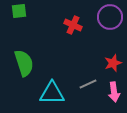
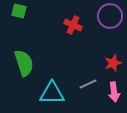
green square: rotated 21 degrees clockwise
purple circle: moved 1 px up
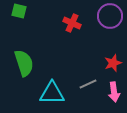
red cross: moved 1 px left, 2 px up
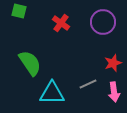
purple circle: moved 7 px left, 6 px down
red cross: moved 11 px left; rotated 12 degrees clockwise
green semicircle: moved 6 px right; rotated 16 degrees counterclockwise
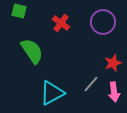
green semicircle: moved 2 px right, 12 px up
gray line: moved 3 px right; rotated 24 degrees counterclockwise
cyan triangle: rotated 28 degrees counterclockwise
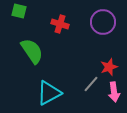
red cross: moved 1 px left, 1 px down; rotated 18 degrees counterclockwise
red star: moved 4 px left, 4 px down
cyan triangle: moved 3 px left
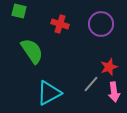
purple circle: moved 2 px left, 2 px down
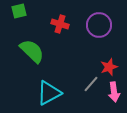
green square: rotated 28 degrees counterclockwise
purple circle: moved 2 px left, 1 px down
green semicircle: rotated 12 degrees counterclockwise
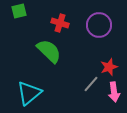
red cross: moved 1 px up
green semicircle: moved 17 px right
cyan triangle: moved 20 px left; rotated 12 degrees counterclockwise
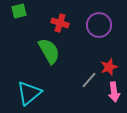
green semicircle: rotated 16 degrees clockwise
gray line: moved 2 px left, 4 px up
